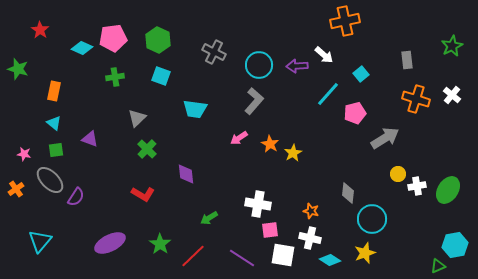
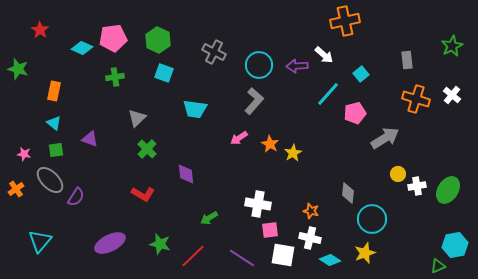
cyan square at (161, 76): moved 3 px right, 3 px up
green star at (160, 244): rotated 20 degrees counterclockwise
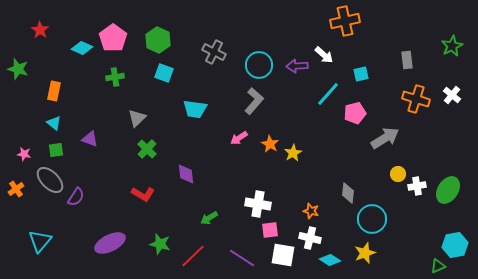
pink pentagon at (113, 38): rotated 28 degrees counterclockwise
cyan square at (361, 74): rotated 28 degrees clockwise
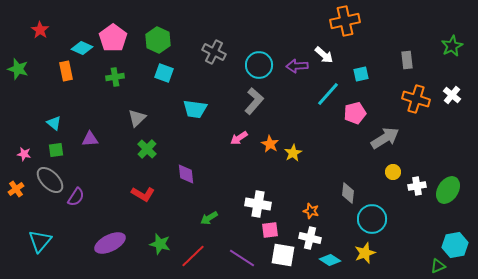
orange rectangle at (54, 91): moved 12 px right, 20 px up; rotated 24 degrees counterclockwise
purple triangle at (90, 139): rotated 24 degrees counterclockwise
yellow circle at (398, 174): moved 5 px left, 2 px up
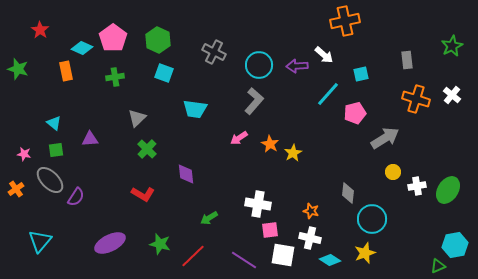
purple line at (242, 258): moved 2 px right, 2 px down
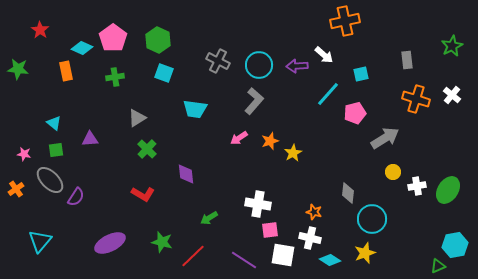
gray cross at (214, 52): moved 4 px right, 9 px down
green star at (18, 69): rotated 10 degrees counterclockwise
gray triangle at (137, 118): rotated 12 degrees clockwise
orange star at (270, 144): moved 3 px up; rotated 24 degrees clockwise
orange star at (311, 211): moved 3 px right, 1 px down
green star at (160, 244): moved 2 px right, 2 px up
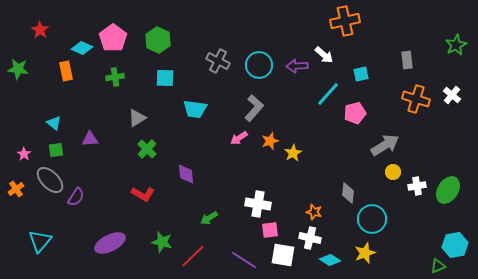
green star at (452, 46): moved 4 px right, 1 px up
cyan square at (164, 73): moved 1 px right, 5 px down; rotated 18 degrees counterclockwise
gray L-shape at (254, 101): moved 7 px down
gray arrow at (385, 138): moved 7 px down
pink star at (24, 154): rotated 24 degrees clockwise
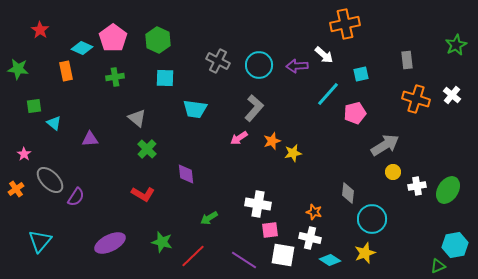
orange cross at (345, 21): moved 3 px down
gray triangle at (137, 118): rotated 48 degrees counterclockwise
orange star at (270, 141): moved 2 px right
green square at (56, 150): moved 22 px left, 44 px up
yellow star at (293, 153): rotated 18 degrees clockwise
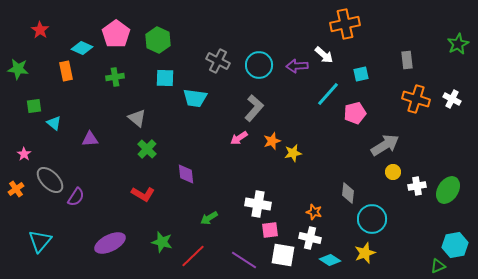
pink pentagon at (113, 38): moved 3 px right, 4 px up
green star at (456, 45): moved 2 px right, 1 px up
white cross at (452, 95): moved 4 px down; rotated 12 degrees counterclockwise
cyan trapezoid at (195, 109): moved 11 px up
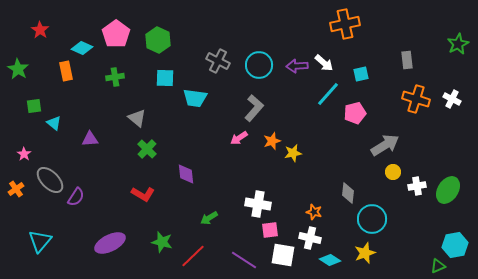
white arrow at (324, 55): moved 8 px down
green star at (18, 69): rotated 25 degrees clockwise
